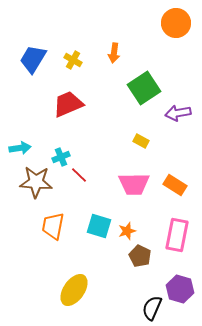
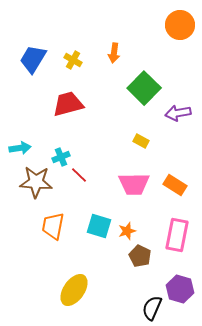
orange circle: moved 4 px right, 2 px down
green square: rotated 12 degrees counterclockwise
red trapezoid: rotated 8 degrees clockwise
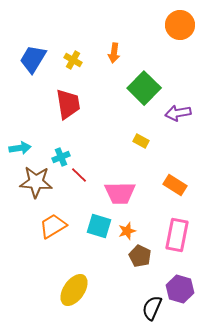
red trapezoid: rotated 96 degrees clockwise
pink trapezoid: moved 14 px left, 9 px down
orange trapezoid: rotated 48 degrees clockwise
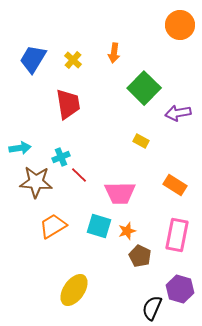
yellow cross: rotated 12 degrees clockwise
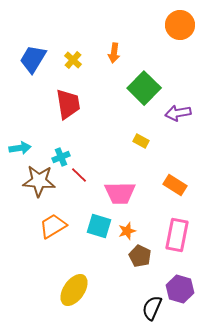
brown star: moved 3 px right, 1 px up
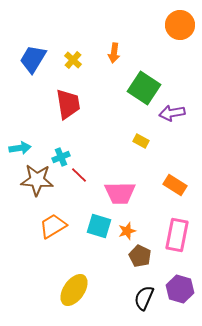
green square: rotated 12 degrees counterclockwise
purple arrow: moved 6 px left
brown star: moved 2 px left, 1 px up
black semicircle: moved 8 px left, 10 px up
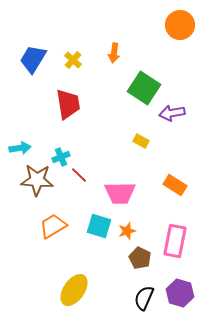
pink rectangle: moved 2 px left, 6 px down
brown pentagon: moved 2 px down
purple hexagon: moved 4 px down
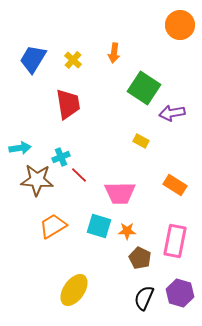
orange star: rotated 18 degrees clockwise
